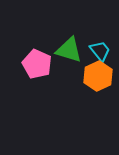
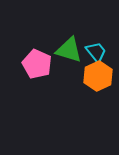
cyan trapezoid: moved 4 px left, 1 px down
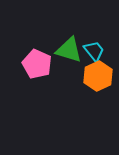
cyan trapezoid: moved 2 px left, 1 px up
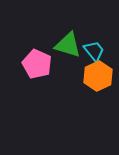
green triangle: moved 1 px left, 5 px up
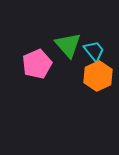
green triangle: rotated 32 degrees clockwise
pink pentagon: rotated 24 degrees clockwise
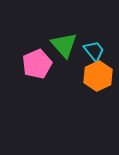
green triangle: moved 4 px left
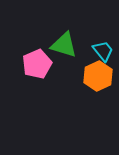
green triangle: rotated 32 degrees counterclockwise
cyan trapezoid: moved 9 px right
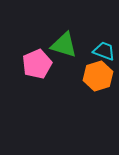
cyan trapezoid: moved 1 px right; rotated 30 degrees counterclockwise
orange hexagon: rotated 8 degrees clockwise
